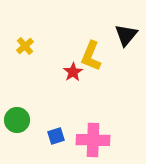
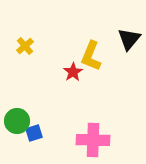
black triangle: moved 3 px right, 4 px down
green circle: moved 1 px down
blue square: moved 22 px left, 3 px up
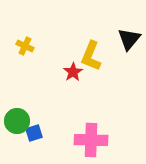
yellow cross: rotated 24 degrees counterclockwise
pink cross: moved 2 px left
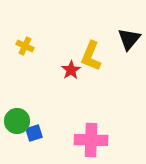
red star: moved 2 px left, 2 px up
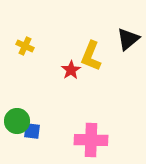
black triangle: moved 1 px left; rotated 10 degrees clockwise
blue square: moved 2 px left, 2 px up; rotated 24 degrees clockwise
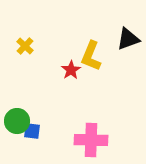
black triangle: rotated 20 degrees clockwise
yellow cross: rotated 18 degrees clockwise
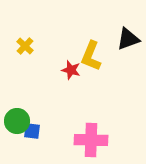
red star: rotated 24 degrees counterclockwise
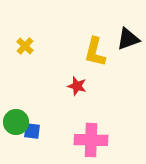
yellow L-shape: moved 4 px right, 4 px up; rotated 8 degrees counterclockwise
red star: moved 6 px right, 16 px down
green circle: moved 1 px left, 1 px down
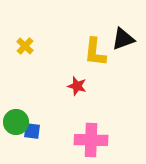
black triangle: moved 5 px left
yellow L-shape: rotated 8 degrees counterclockwise
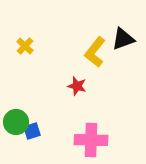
yellow L-shape: rotated 32 degrees clockwise
blue square: rotated 24 degrees counterclockwise
